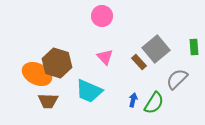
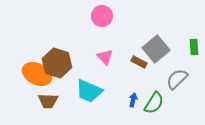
brown rectangle: rotated 21 degrees counterclockwise
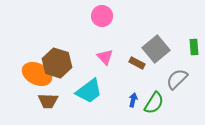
brown rectangle: moved 2 px left, 1 px down
cyan trapezoid: rotated 60 degrees counterclockwise
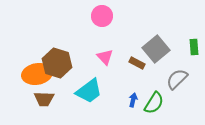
orange ellipse: rotated 36 degrees counterclockwise
brown trapezoid: moved 4 px left, 2 px up
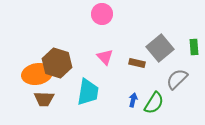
pink circle: moved 2 px up
gray square: moved 4 px right, 1 px up
brown rectangle: rotated 14 degrees counterclockwise
cyan trapezoid: moved 1 px left, 1 px down; rotated 44 degrees counterclockwise
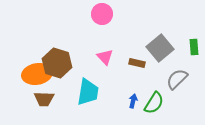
blue arrow: moved 1 px down
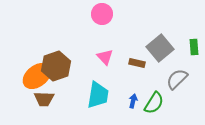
brown hexagon: moved 1 px left, 3 px down; rotated 24 degrees clockwise
orange ellipse: moved 2 px down; rotated 28 degrees counterclockwise
cyan trapezoid: moved 10 px right, 3 px down
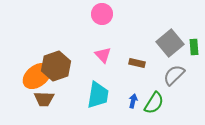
gray square: moved 10 px right, 5 px up
pink triangle: moved 2 px left, 2 px up
gray semicircle: moved 3 px left, 4 px up
